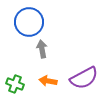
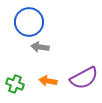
gray arrow: moved 2 px left, 2 px up; rotated 72 degrees counterclockwise
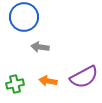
blue circle: moved 5 px left, 5 px up
purple semicircle: moved 1 px up
green cross: rotated 36 degrees counterclockwise
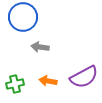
blue circle: moved 1 px left
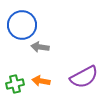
blue circle: moved 1 px left, 8 px down
orange arrow: moved 7 px left
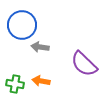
purple semicircle: moved 13 px up; rotated 72 degrees clockwise
green cross: rotated 24 degrees clockwise
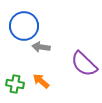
blue circle: moved 2 px right, 1 px down
gray arrow: moved 1 px right
orange arrow: rotated 30 degrees clockwise
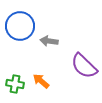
blue circle: moved 4 px left
gray arrow: moved 8 px right, 6 px up
purple semicircle: moved 2 px down
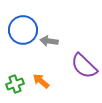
blue circle: moved 3 px right, 4 px down
green cross: rotated 30 degrees counterclockwise
